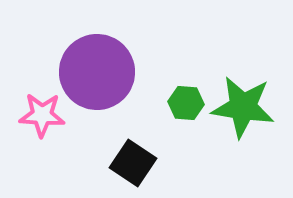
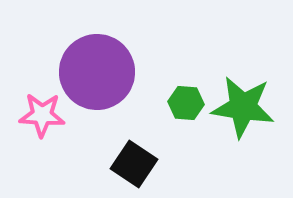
black square: moved 1 px right, 1 px down
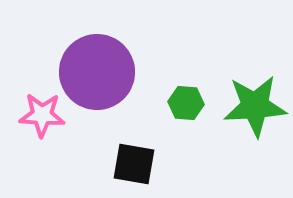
green star: moved 12 px right, 1 px up; rotated 12 degrees counterclockwise
black square: rotated 24 degrees counterclockwise
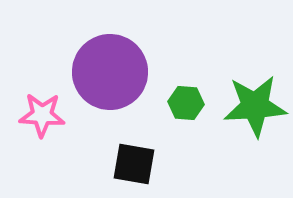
purple circle: moved 13 px right
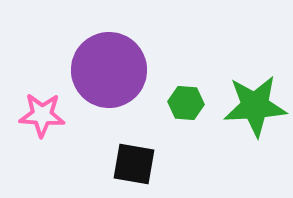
purple circle: moved 1 px left, 2 px up
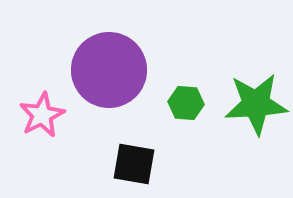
green star: moved 1 px right, 2 px up
pink star: rotated 30 degrees counterclockwise
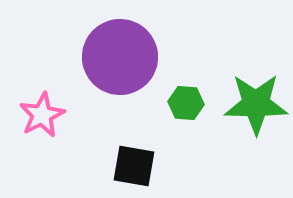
purple circle: moved 11 px right, 13 px up
green star: rotated 4 degrees clockwise
black square: moved 2 px down
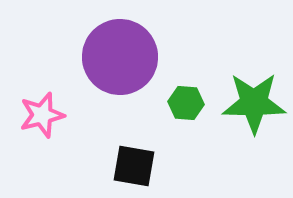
green star: moved 2 px left, 1 px up
pink star: rotated 12 degrees clockwise
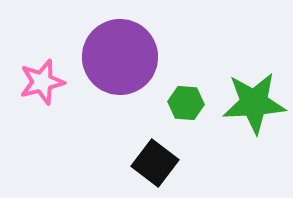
green star: rotated 4 degrees counterclockwise
pink star: moved 33 px up
black square: moved 21 px right, 3 px up; rotated 27 degrees clockwise
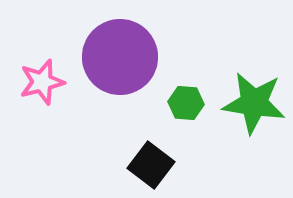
green star: rotated 12 degrees clockwise
black square: moved 4 px left, 2 px down
